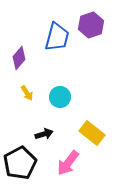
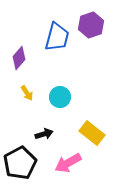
pink arrow: rotated 24 degrees clockwise
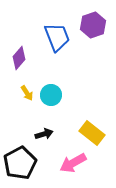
purple hexagon: moved 2 px right
blue trapezoid: rotated 36 degrees counterclockwise
cyan circle: moved 9 px left, 2 px up
pink arrow: moved 5 px right
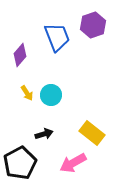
purple diamond: moved 1 px right, 3 px up
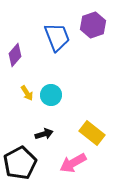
purple diamond: moved 5 px left
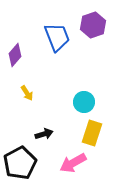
cyan circle: moved 33 px right, 7 px down
yellow rectangle: rotated 70 degrees clockwise
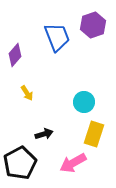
yellow rectangle: moved 2 px right, 1 px down
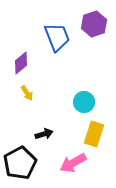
purple hexagon: moved 1 px right, 1 px up
purple diamond: moved 6 px right, 8 px down; rotated 10 degrees clockwise
